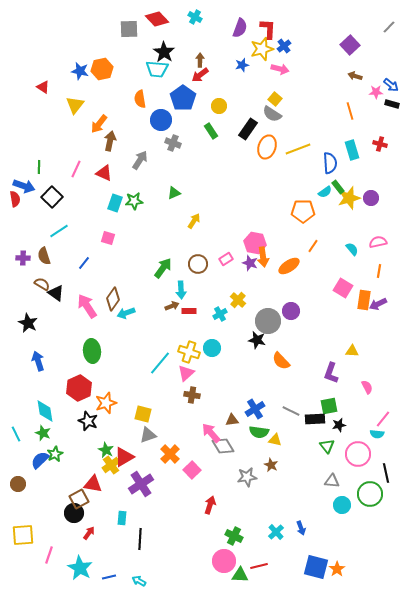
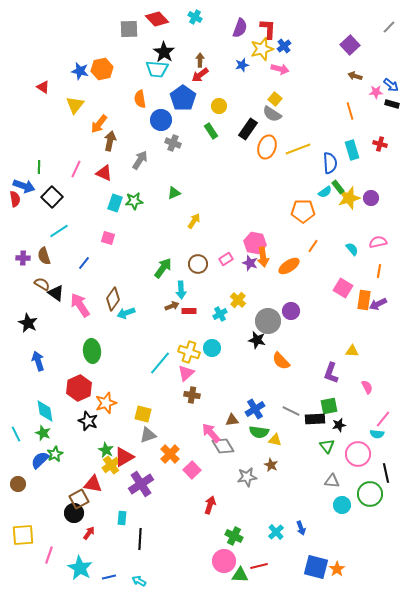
pink arrow at (87, 306): moved 7 px left, 1 px up
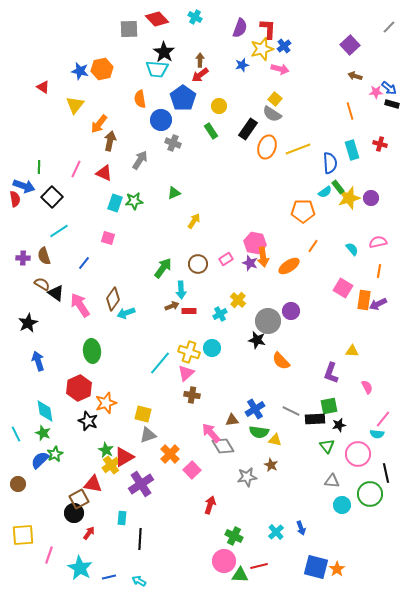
blue arrow at (391, 85): moved 2 px left, 3 px down
black star at (28, 323): rotated 18 degrees clockwise
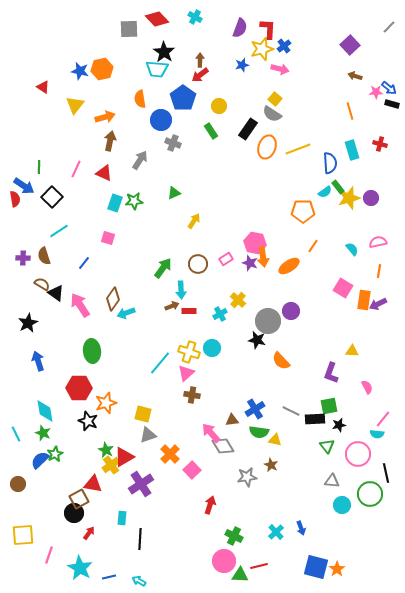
orange arrow at (99, 124): moved 6 px right, 7 px up; rotated 144 degrees counterclockwise
blue arrow at (24, 186): rotated 15 degrees clockwise
red hexagon at (79, 388): rotated 25 degrees clockwise
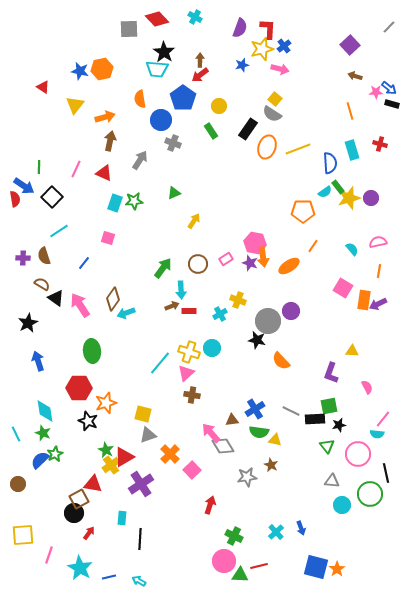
black triangle at (56, 293): moved 5 px down
yellow cross at (238, 300): rotated 21 degrees counterclockwise
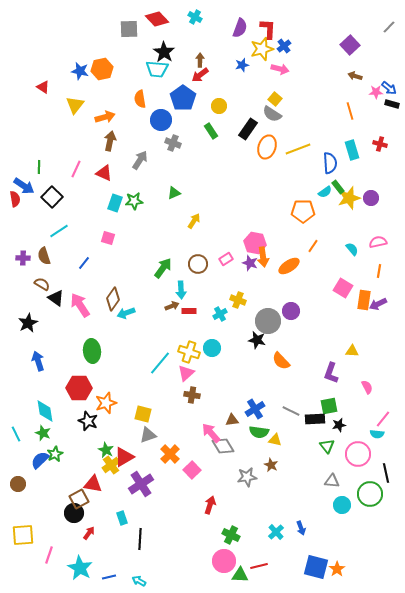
cyan rectangle at (122, 518): rotated 24 degrees counterclockwise
green cross at (234, 536): moved 3 px left, 1 px up
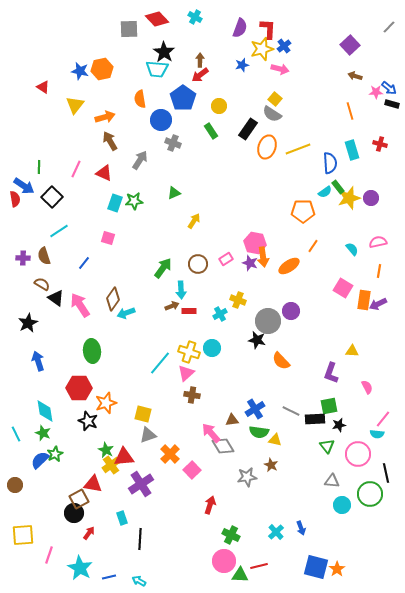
brown arrow at (110, 141): rotated 42 degrees counterclockwise
red triangle at (124, 457): rotated 25 degrees clockwise
brown circle at (18, 484): moved 3 px left, 1 px down
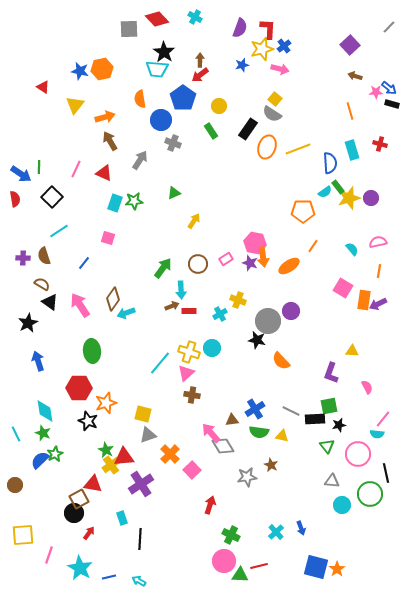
blue arrow at (24, 186): moved 3 px left, 12 px up
black triangle at (56, 298): moved 6 px left, 4 px down
yellow triangle at (275, 440): moved 7 px right, 4 px up
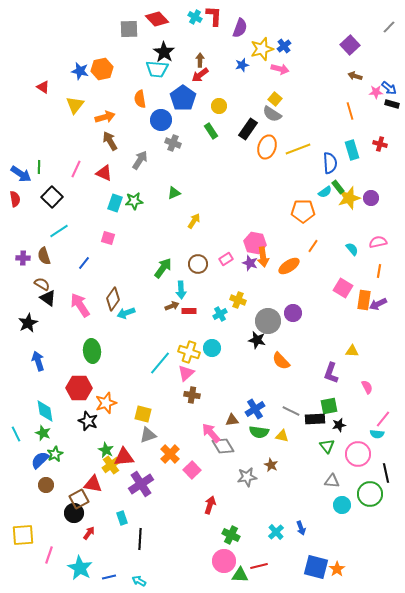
red L-shape at (268, 29): moved 54 px left, 13 px up
black triangle at (50, 302): moved 2 px left, 4 px up
purple circle at (291, 311): moved 2 px right, 2 px down
brown circle at (15, 485): moved 31 px right
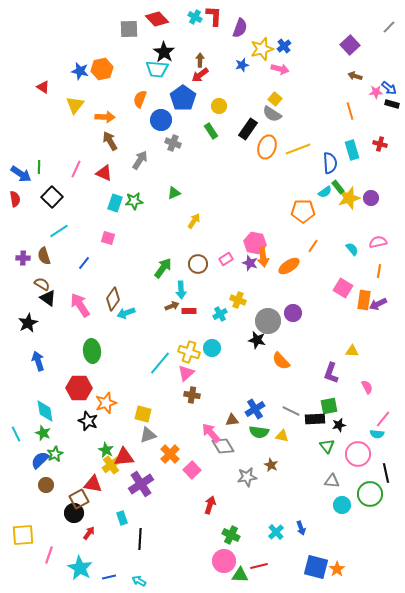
orange semicircle at (140, 99): rotated 30 degrees clockwise
orange arrow at (105, 117): rotated 18 degrees clockwise
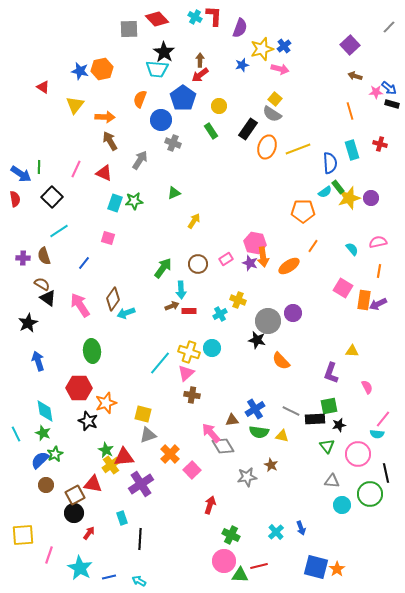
brown square at (79, 499): moved 4 px left, 4 px up
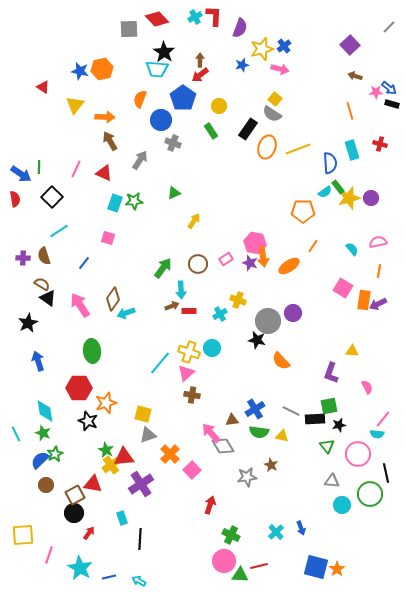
cyan cross at (195, 17): rotated 32 degrees clockwise
